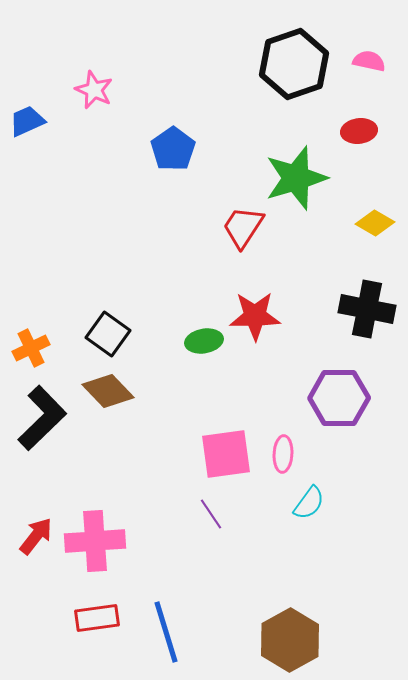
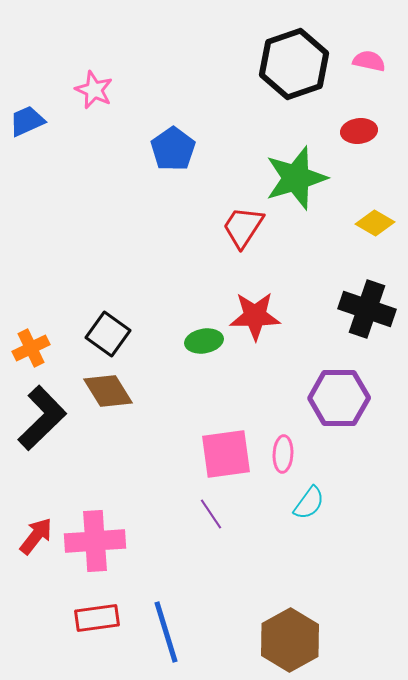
black cross: rotated 8 degrees clockwise
brown diamond: rotated 12 degrees clockwise
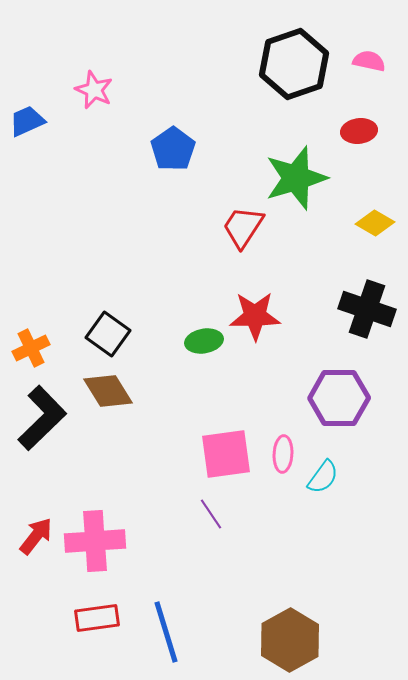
cyan semicircle: moved 14 px right, 26 px up
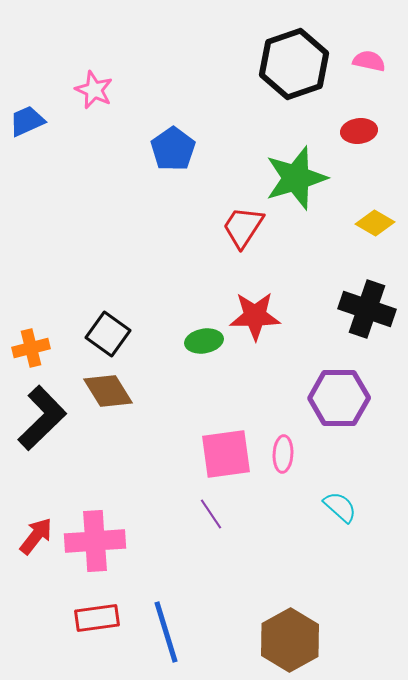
orange cross: rotated 12 degrees clockwise
cyan semicircle: moved 17 px right, 30 px down; rotated 84 degrees counterclockwise
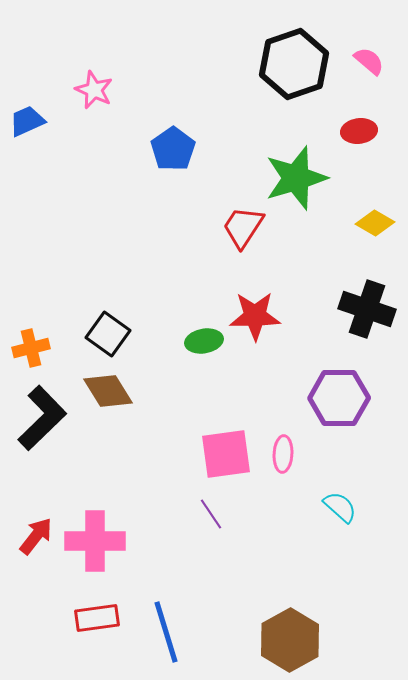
pink semicircle: rotated 28 degrees clockwise
pink cross: rotated 4 degrees clockwise
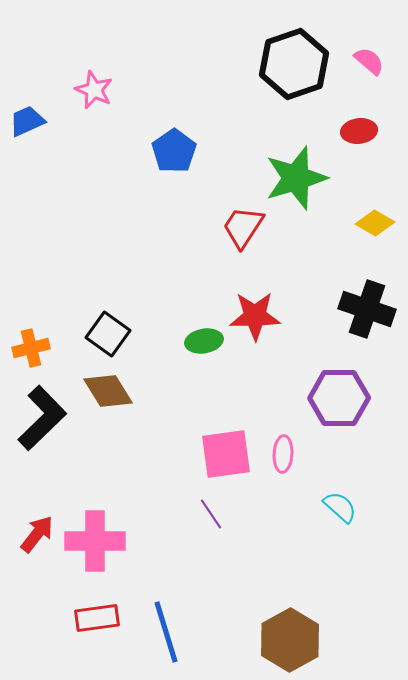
blue pentagon: moved 1 px right, 2 px down
red arrow: moved 1 px right, 2 px up
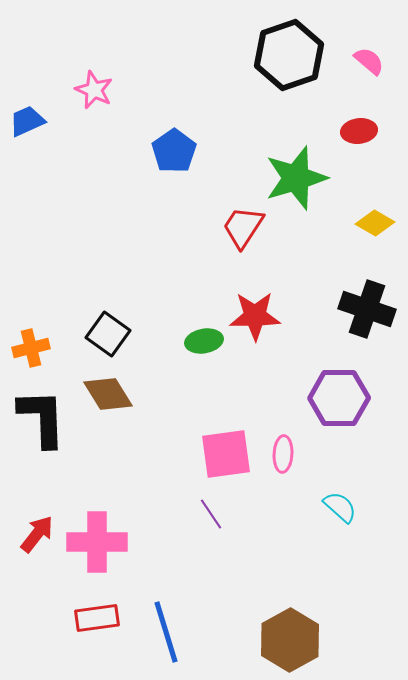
black hexagon: moved 5 px left, 9 px up
brown diamond: moved 3 px down
black L-shape: rotated 48 degrees counterclockwise
pink cross: moved 2 px right, 1 px down
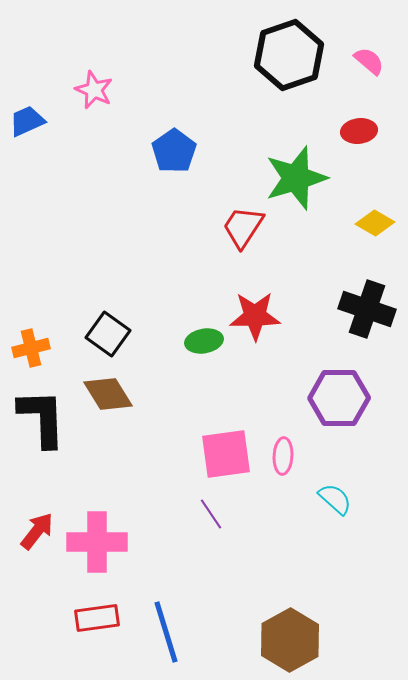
pink ellipse: moved 2 px down
cyan semicircle: moved 5 px left, 8 px up
red arrow: moved 3 px up
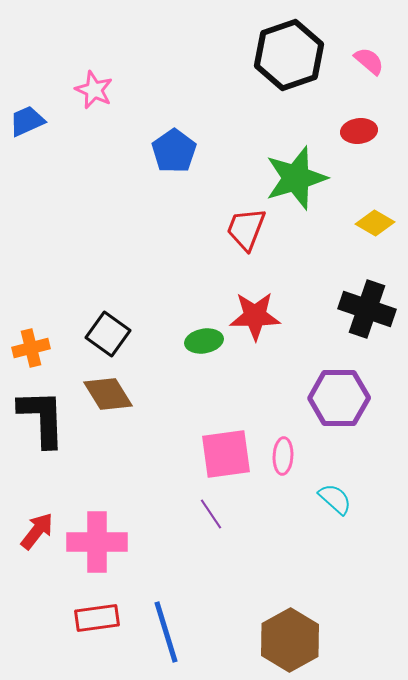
red trapezoid: moved 3 px right, 2 px down; rotated 12 degrees counterclockwise
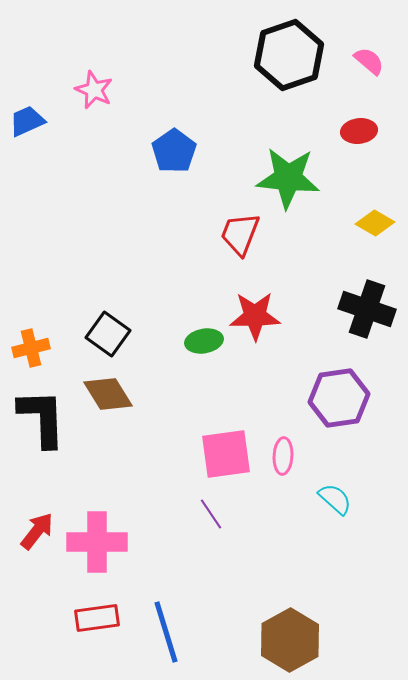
green star: moved 8 px left; rotated 22 degrees clockwise
red trapezoid: moved 6 px left, 5 px down
purple hexagon: rotated 8 degrees counterclockwise
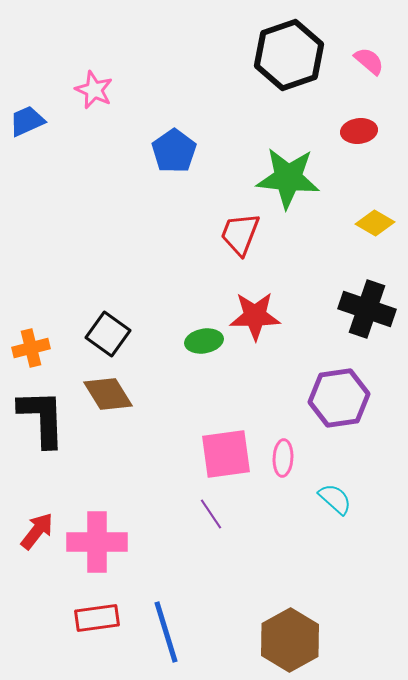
pink ellipse: moved 2 px down
